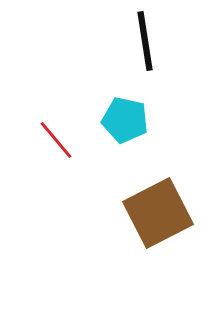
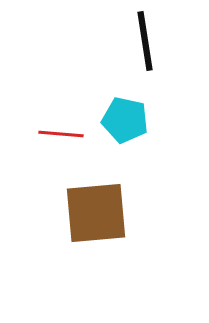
red line: moved 5 px right, 6 px up; rotated 45 degrees counterclockwise
brown square: moved 62 px left; rotated 22 degrees clockwise
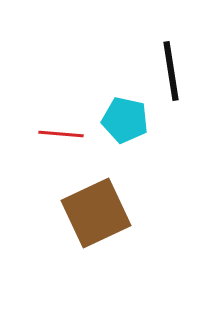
black line: moved 26 px right, 30 px down
brown square: rotated 20 degrees counterclockwise
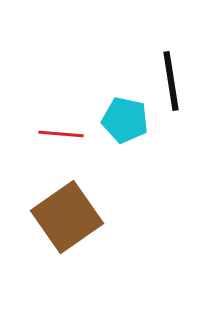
black line: moved 10 px down
brown square: moved 29 px left, 4 px down; rotated 10 degrees counterclockwise
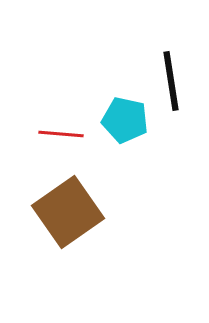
brown square: moved 1 px right, 5 px up
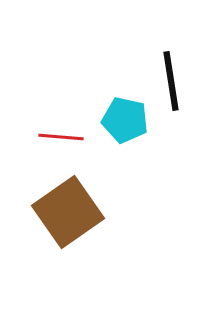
red line: moved 3 px down
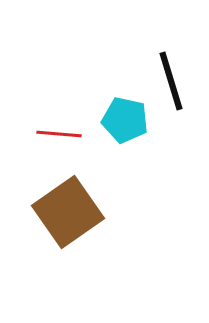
black line: rotated 8 degrees counterclockwise
red line: moved 2 px left, 3 px up
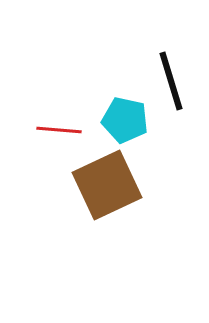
red line: moved 4 px up
brown square: moved 39 px right, 27 px up; rotated 10 degrees clockwise
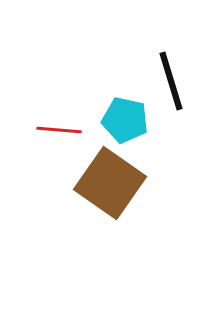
brown square: moved 3 px right, 2 px up; rotated 30 degrees counterclockwise
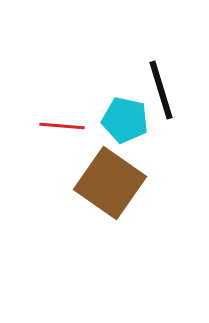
black line: moved 10 px left, 9 px down
red line: moved 3 px right, 4 px up
